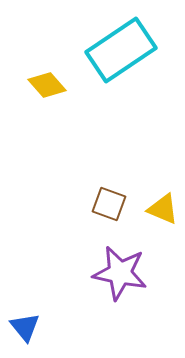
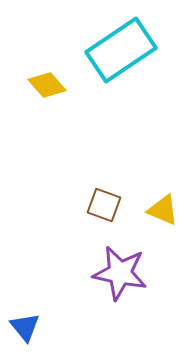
brown square: moved 5 px left, 1 px down
yellow triangle: moved 1 px down
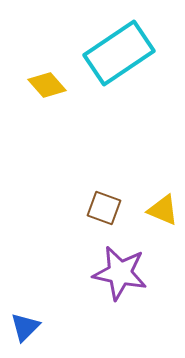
cyan rectangle: moved 2 px left, 3 px down
brown square: moved 3 px down
blue triangle: rotated 24 degrees clockwise
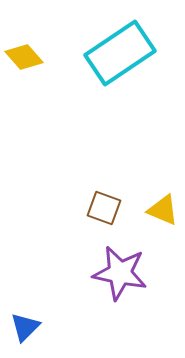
cyan rectangle: moved 1 px right
yellow diamond: moved 23 px left, 28 px up
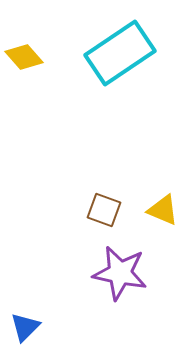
brown square: moved 2 px down
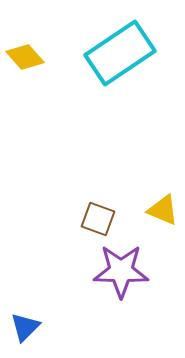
yellow diamond: moved 1 px right
brown square: moved 6 px left, 9 px down
purple star: moved 1 px right, 2 px up; rotated 10 degrees counterclockwise
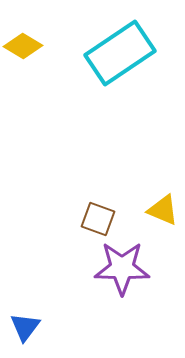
yellow diamond: moved 2 px left, 11 px up; rotated 18 degrees counterclockwise
purple star: moved 1 px right, 3 px up
blue triangle: rotated 8 degrees counterclockwise
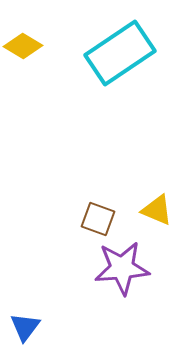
yellow triangle: moved 6 px left
purple star: rotated 6 degrees counterclockwise
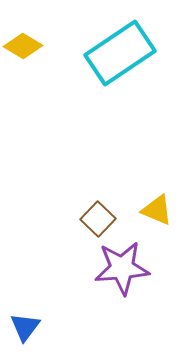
brown square: rotated 24 degrees clockwise
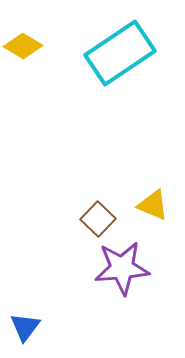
yellow triangle: moved 4 px left, 5 px up
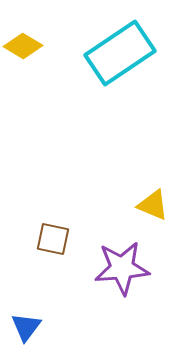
brown square: moved 45 px left, 20 px down; rotated 32 degrees counterclockwise
blue triangle: moved 1 px right
